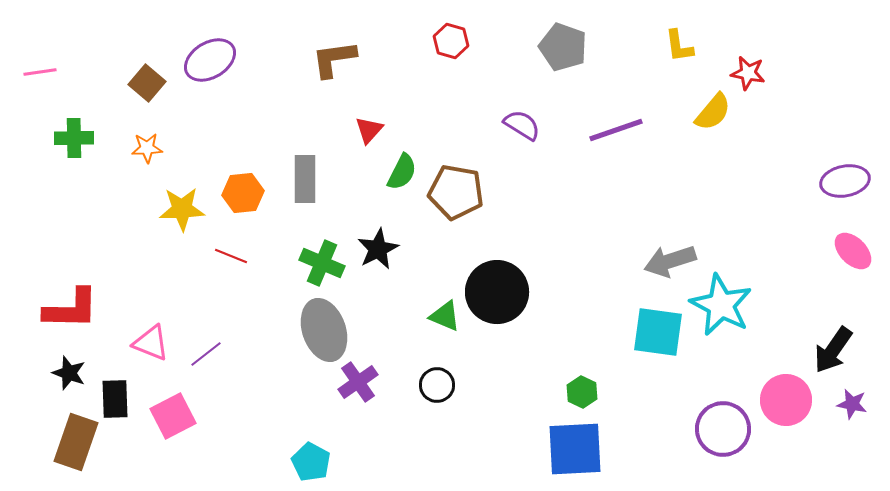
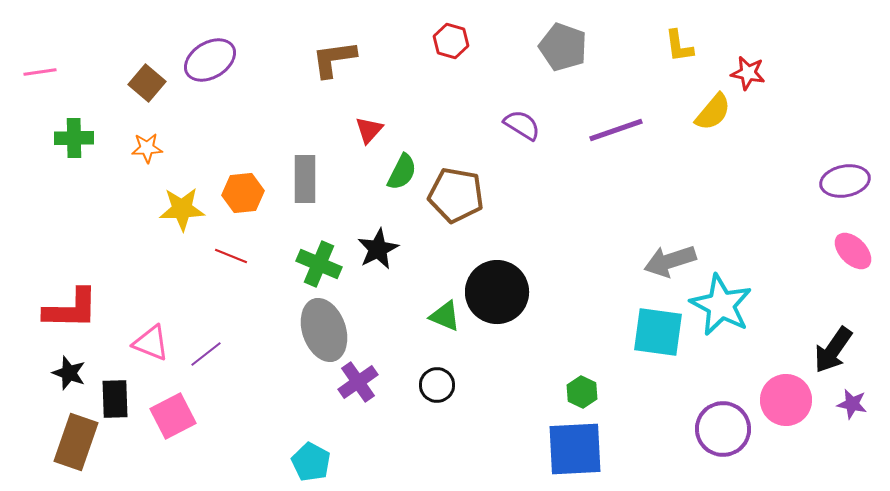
brown pentagon at (456, 192): moved 3 px down
green cross at (322, 263): moved 3 px left, 1 px down
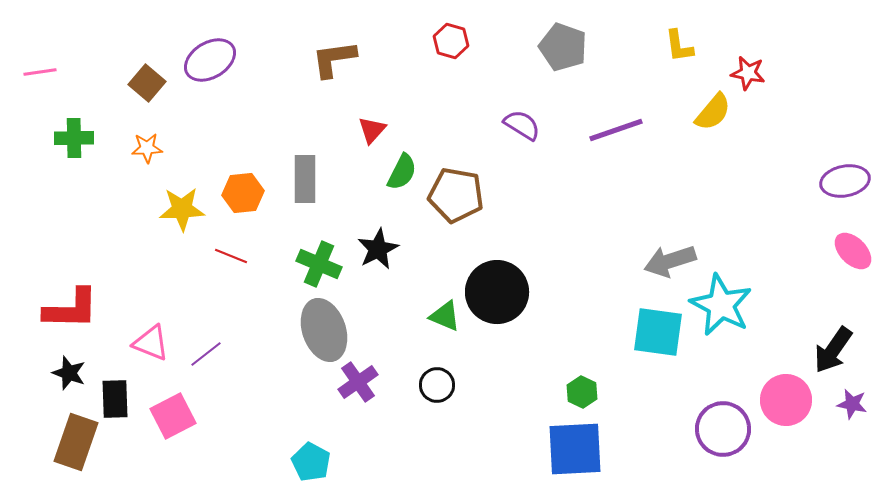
red triangle at (369, 130): moved 3 px right
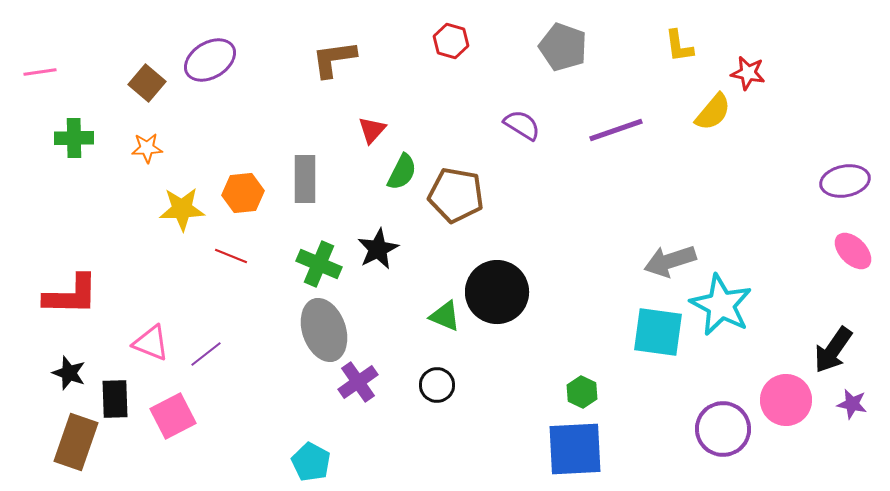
red L-shape at (71, 309): moved 14 px up
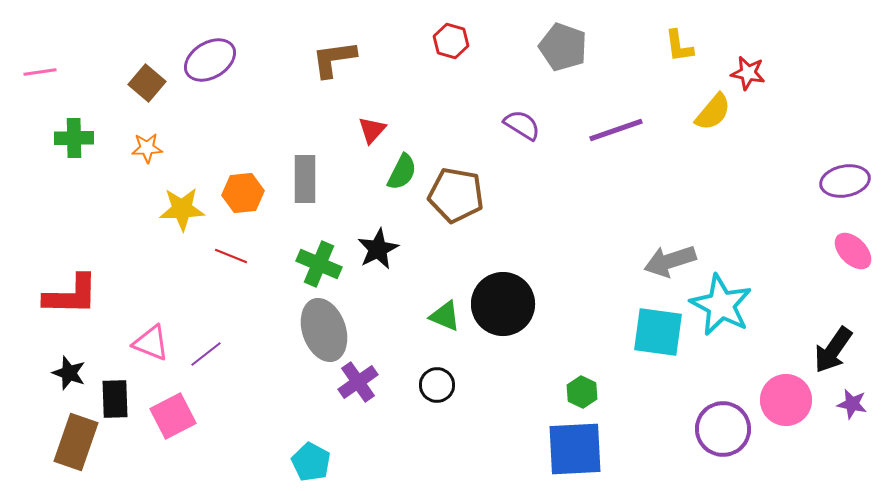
black circle at (497, 292): moved 6 px right, 12 px down
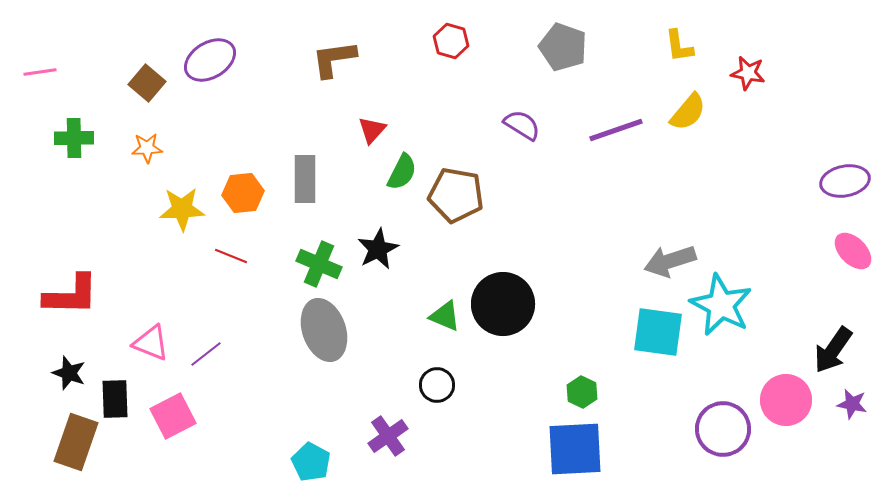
yellow semicircle at (713, 112): moved 25 px left
purple cross at (358, 382): moved 30 px right, 54 px down
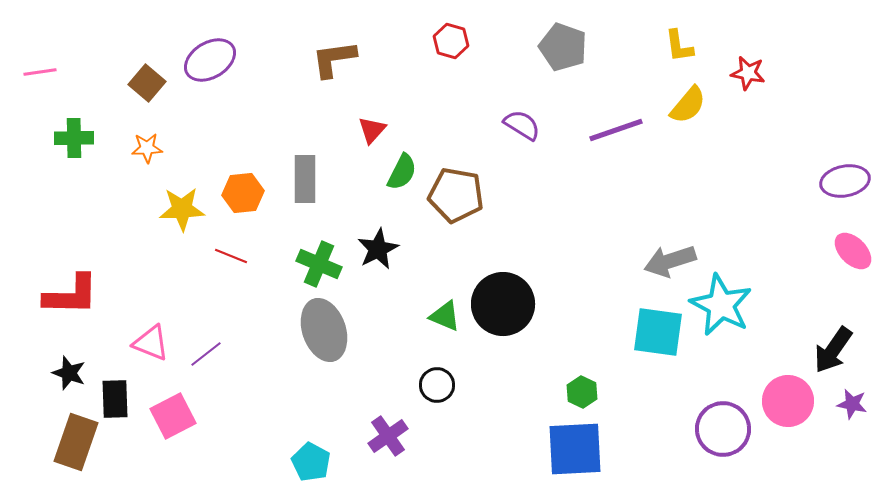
yellow semicircle at (688, 112): moved 7 px up
pink circle at (786, 400): moved 2 px right, 1 px down
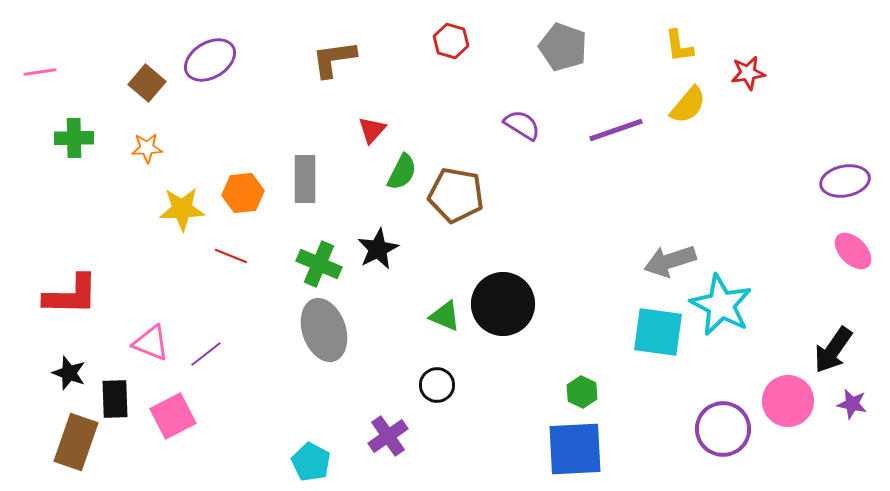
red star at (748, 73): rotated 20 degrees counterclockwise
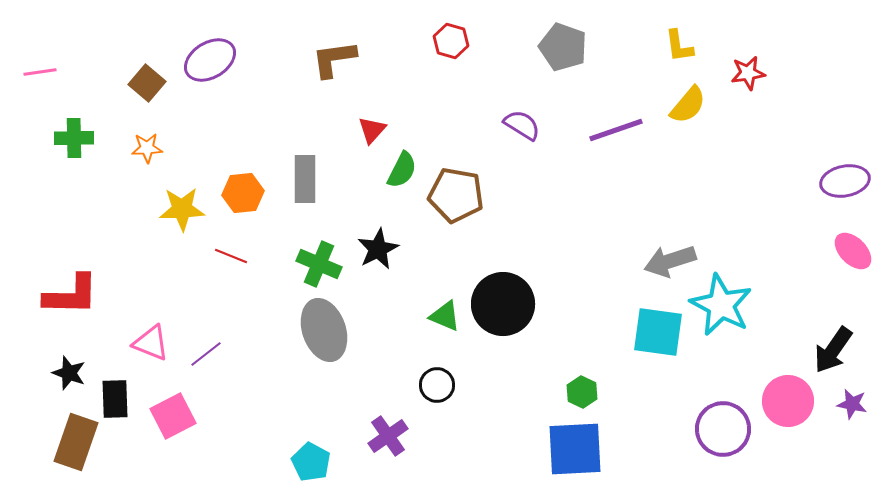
green semicircle at (402, 172): moved 2 px up
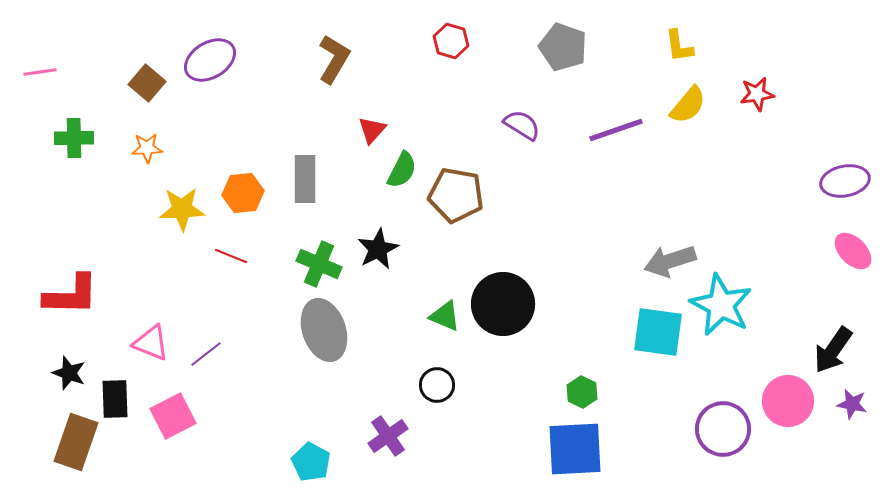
brown L-shape at (334, 59): rotated 129 degrees clockwise
red star at (748, 73): moved 9 px right, 21 px down
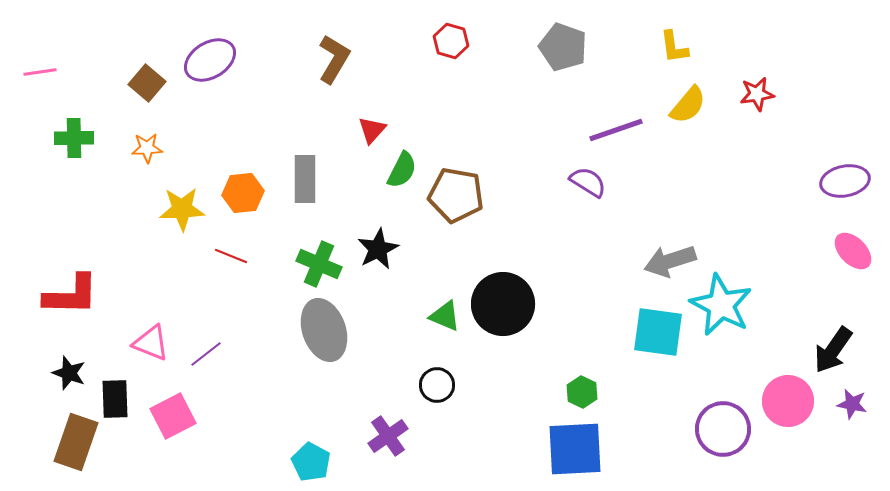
yellow L-shape at (679, 46): moved 5 px left, 1 px down
purple semicircle at (522, 125): moved 66 px right, 57 px down
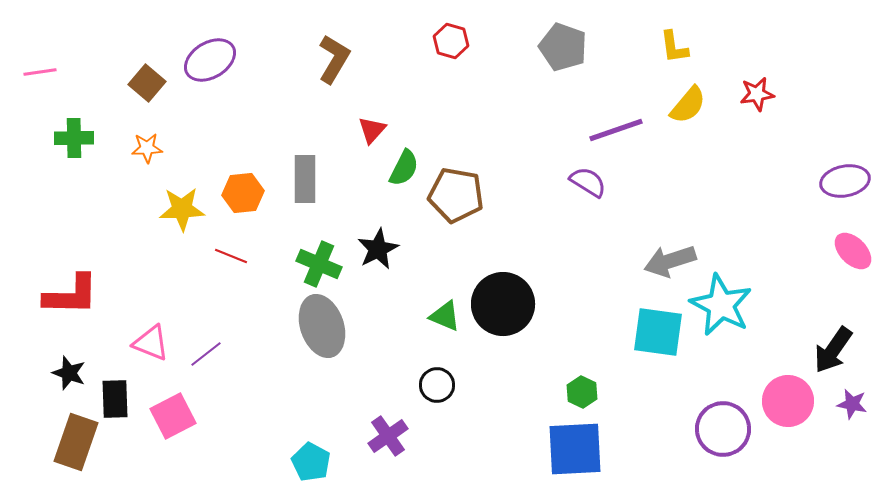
green semicircle at (402, 170): moved 2 px right, 2 px up
gray ellipse at (324, 330): moved 2 px left, 4 px up
